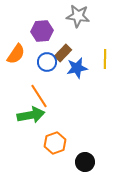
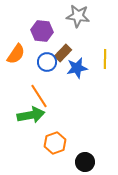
purple hexagon: rotated 10 degrees clockwise
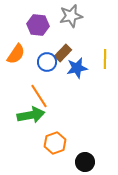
gray star: moved 7 px left; rotated 20 degrees counterclockwise
purple hexagon: moved 4 px left, 6 px up
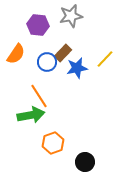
yellow line: rotated 42 degrees clockwise
orange hexagon: moved 2 px left
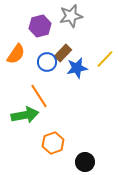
purple hexagon: moved 2 px right, 1 px down; rotated 20 degrees counterclockwise
green arrow: moved 6 px left
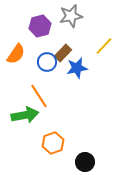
yellow line: moved 1 px left, 13 px up
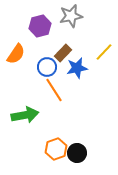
yellow line: moved 6 px down
blue circle: moved 5 px down
orange line: moved 15 px right, 6 px up
orange hexagon: moved 3 px right, 6 px down
black circle: moved 8 px left, 9 px up
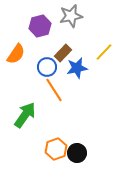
green arrow: rotated 44 degrees counterclockwise
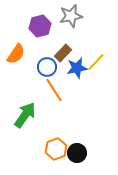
yellow line: moved 8 px left, 10 px down
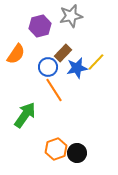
blue circle: moved 1 px right
